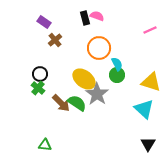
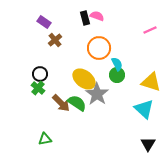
green triangle: moved 6 px up; rotated 16 degrees counterclockwise
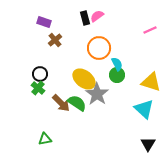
pink semicircle: rotated 56 degrees counterclockwise
purple rectangle: rotated 16 degrees counterclockwise
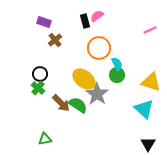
black rectangle: moved 3 px down
green semicircle: moved 1 px right, 2 px down
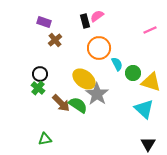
green circle: moved 16 px right, 2 px up
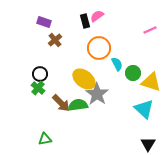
green semicircle: rotated 42 degrees counterclockwise
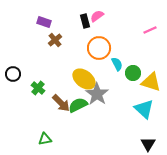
black circle: moved 27 px left
green semicircle: rotated 18 degrees counterclockwise
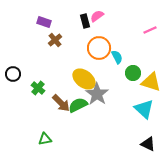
cyan semicircle: moved 7 px up
black triangle: rotated 35 degrees counterclockwise
